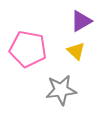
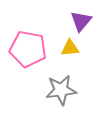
purple triangle: rotated 20 degrees counterclockwise
yellow triangle: moved 6 px left, 3 px up; rotated 48 degrees counterclockwise
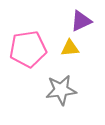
purple triangle: rotated 25 degrees clockwise
pink pentagon: rotated 18 degrees counterclockwise
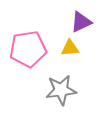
purple triangle: moved 1 px down
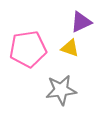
yellow triangle: rotated 24 degrees clockwise
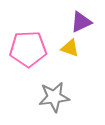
pink pentagon: rotated 6 degrees clockwise
gray star: moved 7 px left, 7 px down
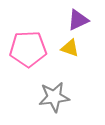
purple triangle: moved 3 px left, 2 px up
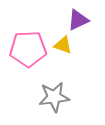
yellow triangle: moved 7 px left, 3 px up
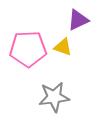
yellow triangle: moved 2 px down
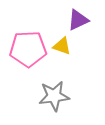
yellow triangle: moved 1 px left, 1 px up
gray star: moved 1 px up
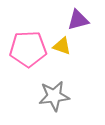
purple triangle: rotated 10 degrees clockwise
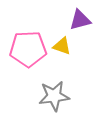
purple triangle: moved 2 px right
